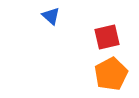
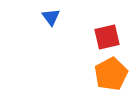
blue triangle: moved 1 px down; rotated 12 degrees clockwise
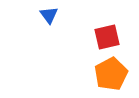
blue triangle: moved 2 px left, 2 px up
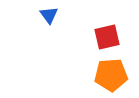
orange pentagon: moved 1 px down; rotated 24 degrees clockwise
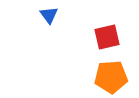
orange pentagon: moved 2 px down
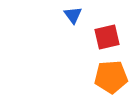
blue triangle: moved 24 px right
